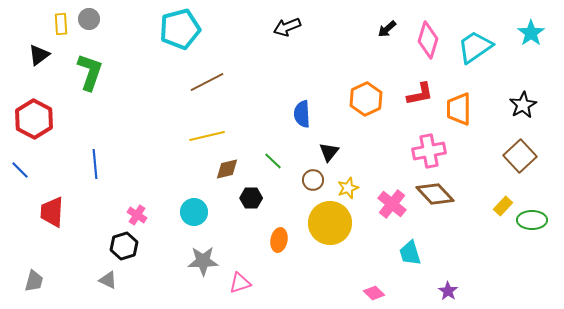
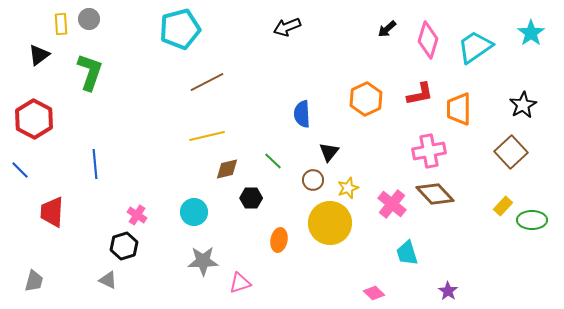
brown square at (520, 156): moved 9 px left, 4 px up
cyan trapezoid at (410, 253): moved 3 px left
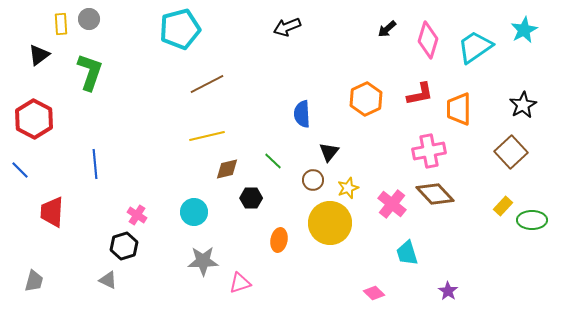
cyan star at (531, 33): moved 7 px left, 3 px up; rotated 8 degrees clockwise
brown line at (207, 82): moved 2 px down
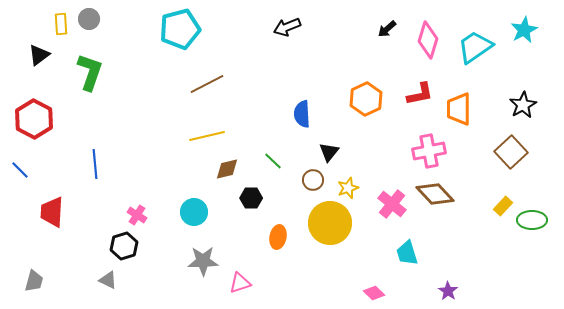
orange ellipse at (279, 240): moved 1 px left, 3 px up
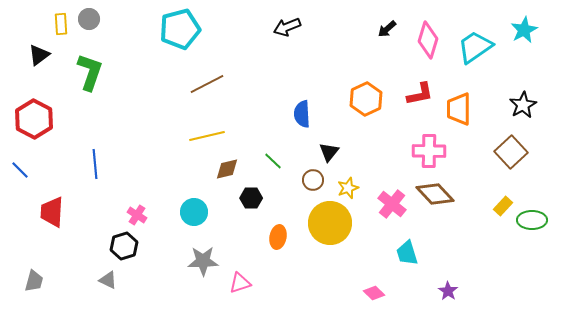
pink cross at (429, 151): rotated 12 degrees clockwise
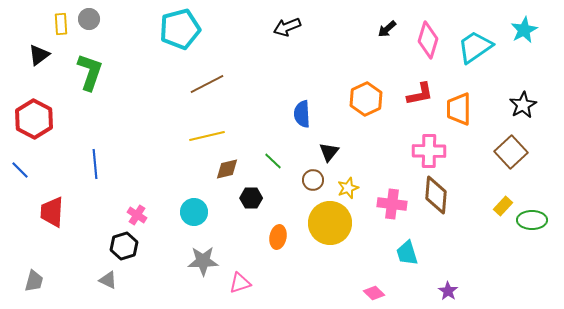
brown diamond at (435, 194): moved 1 px right, 1 px down; rotated 48 degrees clockwise
pink cross at (392, 204): rotated 32 degrees counterclockwise
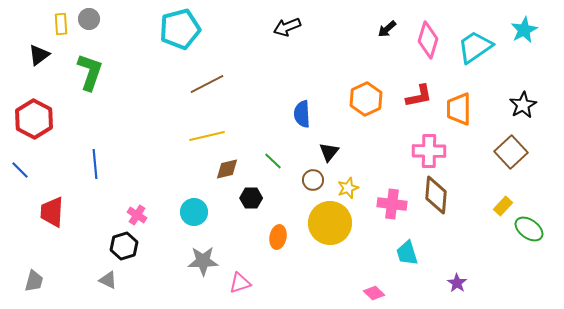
red L-shape at (420, 94): moved 1 px left, 2 px down
green ellipse at (532, 220): moved 3 px left, 9 px down; rotated 36 degrees clockwise
purple star at (448, 291): moved 9 px right, 8 px up
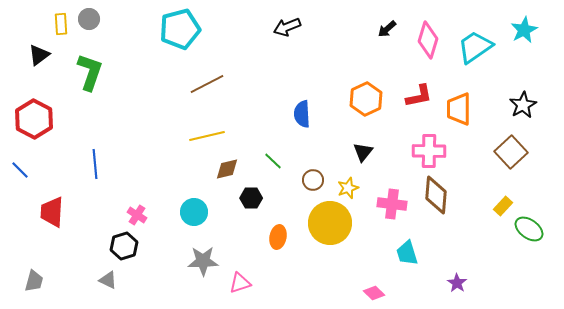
black triangle at (329, 152): moved 34 px right
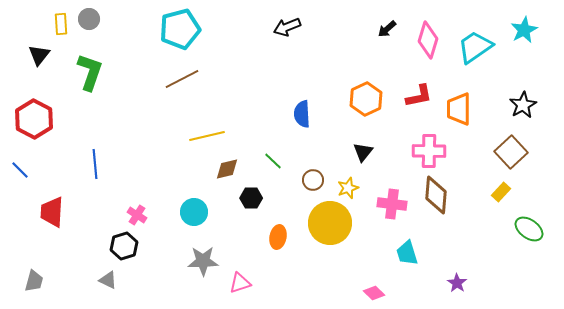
black triangle at (39, 55): rotated 15 degrees counterclockwise
brown line at (207, 84): moved 25 px left, 5 px up
yellow rectangle at (503, 206): moved 2 px left, 14 px up
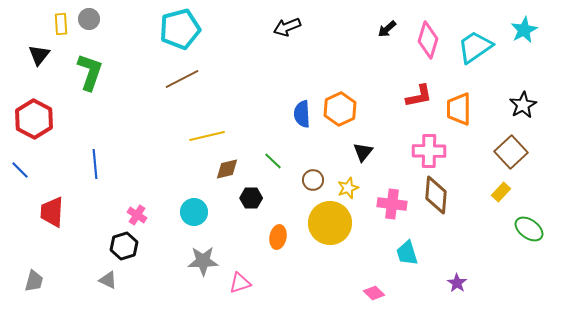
orange hexagon at (366, 99): moved 26 px left, 10 px down
